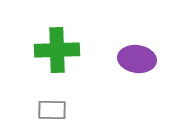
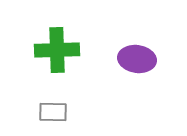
gray rectangle: moved 1 px right, 2 px down
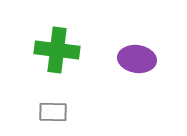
green cross: rotated 9 degrees clockwise
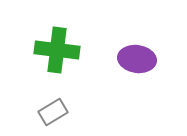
gray rectangle: rotated 32 degrees counterclockwise
